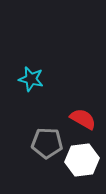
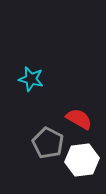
red semicircle: moved 4 px left
gray pentagon: moved 1 px right; rotated 24 degrees clockwise
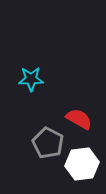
cyan star: rotated 15 degrees counterclockwise
white hexagon: moved 4 px down
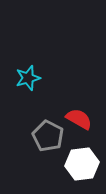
cyan star: moved 3 px left, 1 px up; rotated 15 degrees counterclockwise
gray pentagon: moved 7 px up
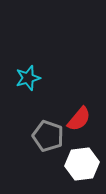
red semicircle: rotated 100 degrees clockwise
gray pentagon: rotated 8 degrees counterclockwise
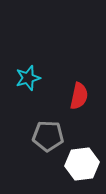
red semicircle: moved 23 px up; rotated 28 degrees counterclockwise
gray pentagon: rotated 16 degrees counterclockwise
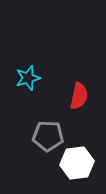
white hexagon: moved 5 px left, 1 px up
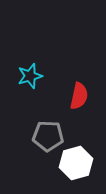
cyan star: moved 2 px right, 2 px up
white hexagon: moved 1 px left; rotated 8 degrees counterclockwise
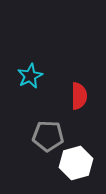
cyan star: rotated 10 degrees counterclockwise
red semicircle: rotated 12 degrees counterclockwise
